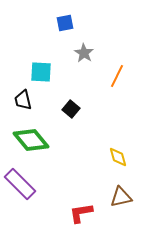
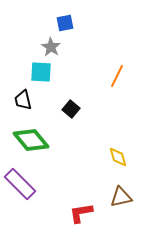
gray star: moved 33 px left, 6 px up
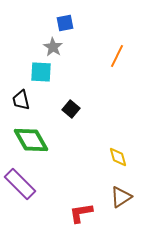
gray star: moved 2 px right
orange line: moved 20 px up
black trapezoid: moved 2 px left
green diamond: rotated 9 degrees clockwise
brown triangle: rotated 20 degrees counterclockwise
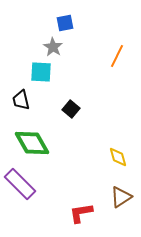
green diamond: moved 1 px right, 3 px down
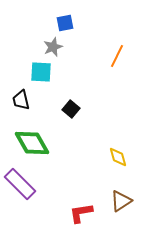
gray star: rotated 18 degrees clockwise
brown triangle: moved 4 px down
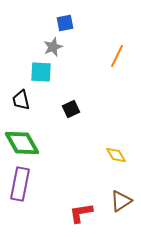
black square: rotated 24 degrees clockwise
green diamond: moved 10 px left
yellow diamond: moved 2 px left, 2 px up; rotated 15 degrees counterclockwise
purple rectangle: rotated 56 degrees clockwise
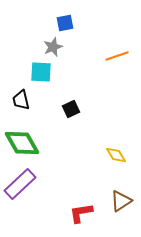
orange line: rotated 45 degrees clockwise
purple rectangle: rotated 36 degrees clockwise
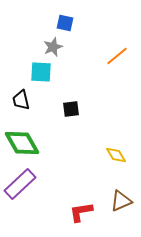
blue square: rotated 24 degrees clockwise
orange line: rotated 20 degrees counterclockwise
black square: rotated 18 degrees clockwise
brown triangle: rotated 10 degrees clockwise
red L-shape: moved 1 px up
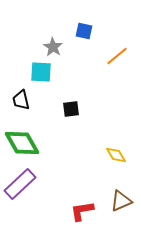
blue square: moved 19 px right, 8 px down
gray star: rotated 18 degrees counterclockwise
red L-shape: moved 1 px right, 1 px up
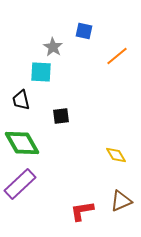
black square: moved 10 px left, 7 px down
